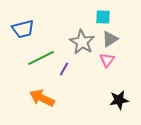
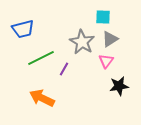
pink triangle: moved 1 px left, 1 px down
black star: moved 14 px up
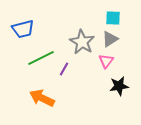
cyan square: moved 10 px right, 1 px down
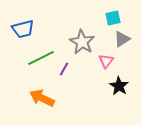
cyan square: rotated 14 degrees counterclockwise
gray triangle: moved 12 px right
black star: rotated 30 degrees counterclockwise
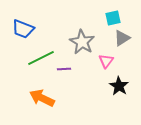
blue trapezoid: rotated 35 degrees clockwise
gray triangle: moved 1 px up
purple line: rotated 56 degrees clockwise
